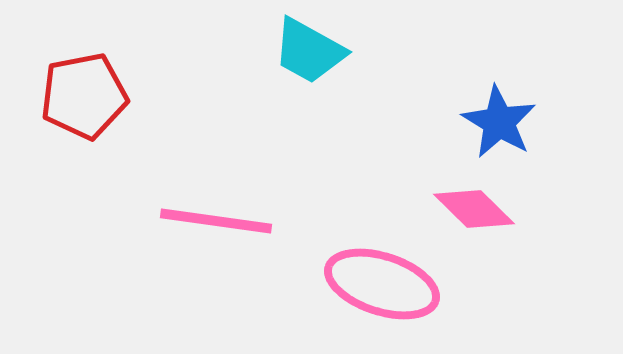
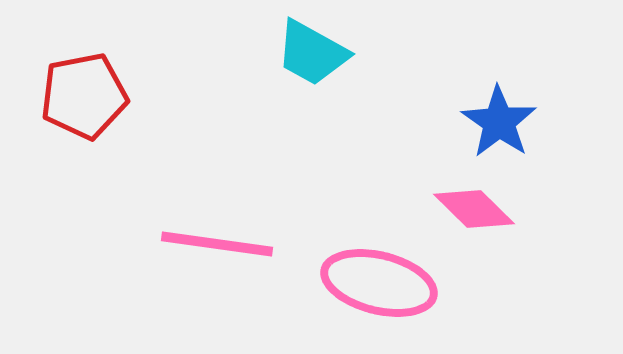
cyan trapezoid: moved 3 px right, 2 px down
blue star: rotated 4 degrees clockwise
pink line: moved 1 px right, 23 px down
pink ellipse: moved 3 px left, 1 px up; rotated 4 degrees counterclockwise
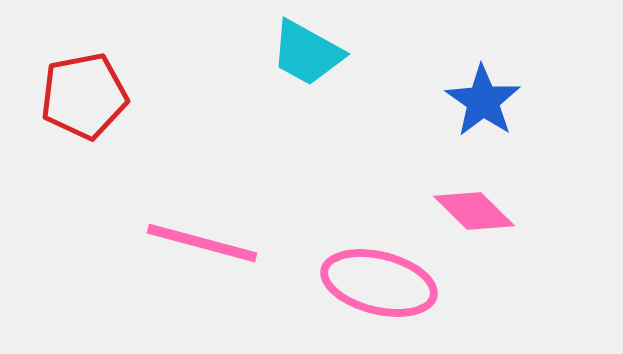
cyan trapezoid: moved 5 px left
blue star: moved 16 px left, 21 px up
pink diamond: moved 2 px down
pink line: moved 15 px left, 1 px up; rotated 7 degrees clockwise
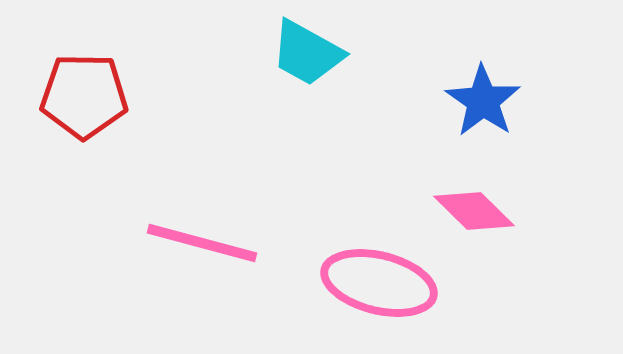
red pentagon: rotated 12 degrees clockwise
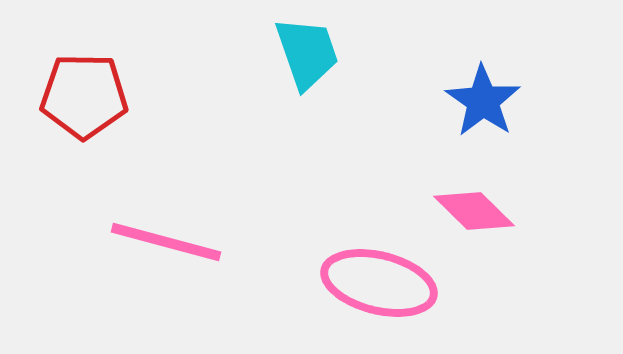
cyan trapezoid: rotated 138 degrees counterclockwise
pink line: moved 36 px left, 1 px up
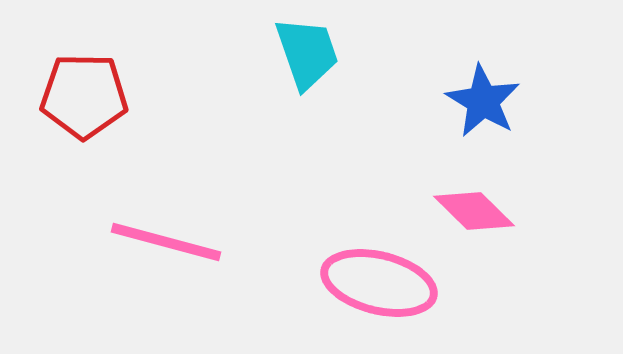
blue star: rotated 4 degrees counterclockwise
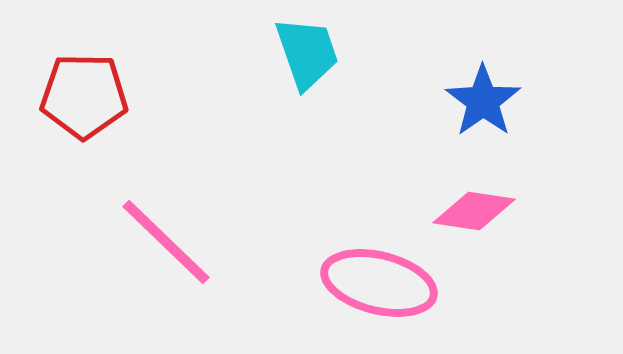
blue star: rotated 6 degrees clockwise
pink diamond: rotated 36 degrees counterclockwise
pink line: rotated 29 degrees clockwise
